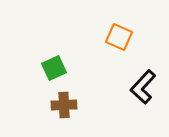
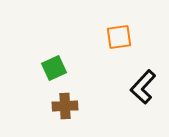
orange square: rotated 32 degrees counterclockwise
brown cross: moved 1 px right, 1 px down
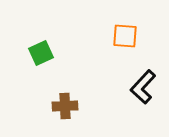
orange square: moved 6 px right, 1 px up; rotated 12 degrees clockwise
green square: moved 13 px left, 15 px up
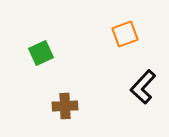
orange square: moved 2 px up; rotated 24 degrees counterclockwise
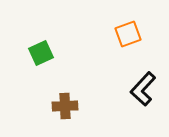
orange square: moved 3 px right
black L-shape: moved 2 px down
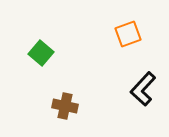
green square: rotated 25 degrees counterclockwise
brown cross: rotated 15 degrees clockwise
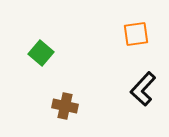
orange square: moved 8 px right; rotated 12 degrees clockwise
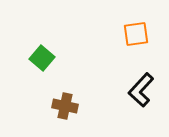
green square: moved 1 px right, 5 px down
black L-shape: moved 2 px left, 1 px down
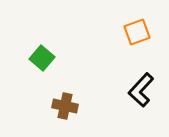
orange square: moved 1 px right, 2 px up; rotated 12 degrees counterclockwise
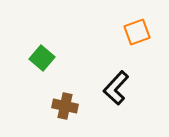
black L-shape: moved 25 px left, 2 px up
